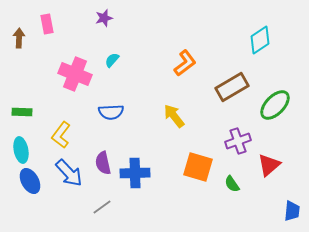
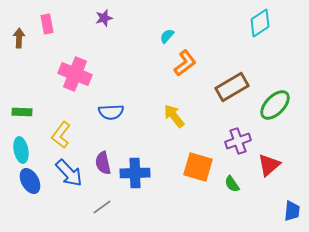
cyan diamond: moved 17 px up
cyan semicircle: moved 55 px right, 24 px up
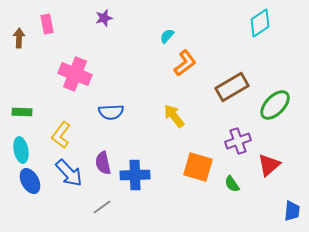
blue cross: moved 2 px down
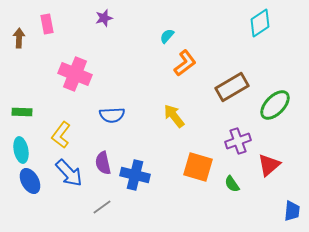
blue semicircle: moved 1 px right, 3 px down
blue cross: rotated 16 degrees clockwise
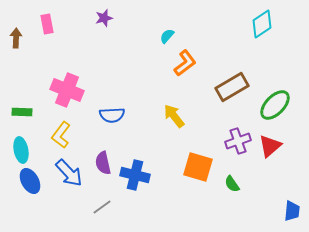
cyan diamond: moved 2 px right, 1 px down
brown arrow: moved 3 px left
pink cross: moved 8 px left, 16 px down
red triangle: moved 1 px right, 19 px up
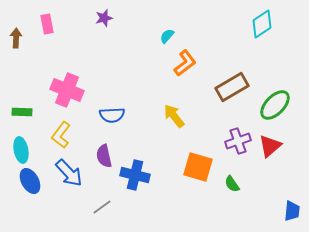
purple semicircle: moved 1 px right, 7 px up
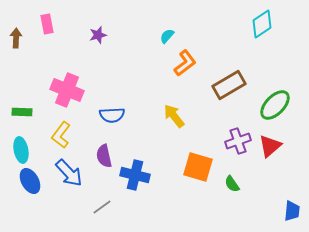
purple star: moved 6 px left, 17 px down
brown rectangle: moved 3 px left, 2 px up
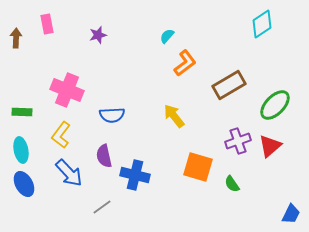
blue ellipse: moved 6 px left, 3 px down
blue trapezoid: moved 1 px left, 3 px down; rotated 20 degrees clockwise
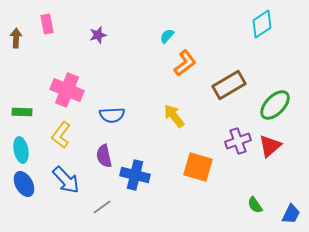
blue arrow: moved 3 px left, 7 px down
green semicircle: moved 23 px right, 21 px down
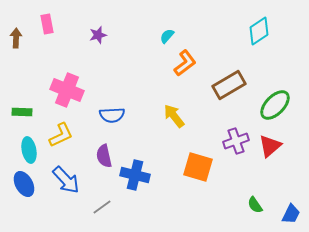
cyan diamond: moved 3 px left, 7 px down
yellow L-shape: rotated 152 degrees counterclockwise
purple cross: moved 2 px left
cyan ellipse: moved 8 px right
